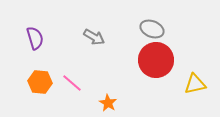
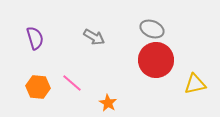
orange hexagon: moved 2 px left, 5 px down
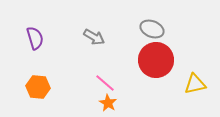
pink line: moved 33 px right
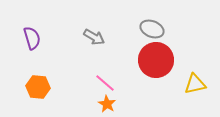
purple semicircle: moved 3 px left
orange star: moved 1 px left, 1 px down
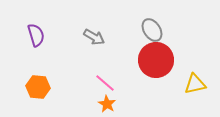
gray ellipse: moved 1 px down; rotated 35 degrees clockwise
purple semicircle: moved 4 px right, 3 px up
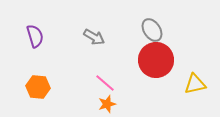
purple semicircle: moved 1 px left, 1 px down
orange star: rotated 24 degrees clockwise
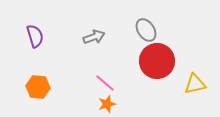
gray ellipse: moved 6 px left
gray arrow: rotated 50 degrees counterclockwise
red circle: moved 1 px right, 1 px down
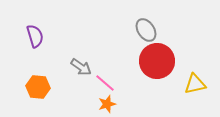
gray arrow: moved 13 px left, 30 px down; rotated 55 degrees clockwise
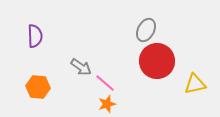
gray ellipse: rotated 60 degrees clockwise
purple semicircle: rotated 15 degrees clockwise
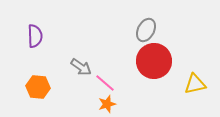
red circle: moved 3 px left
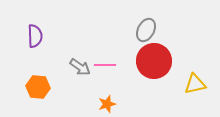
gray arrow: moved 1 px left
pink line: moved 18 px up; rotated 40 degrees counterclockwise
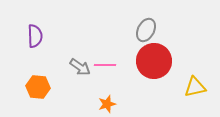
yellow triangle: moved 3 px down
